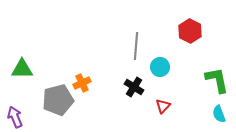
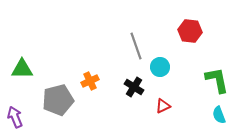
red hexagon: rotated 20 degrees counterclockwise
gray line: rotated 24 degrees counterclockwise
orange cross: moved 8 px right, 2 px up
red triangle: rotated 21 degrees clockwise
cyan semicircle: moved 1 px down
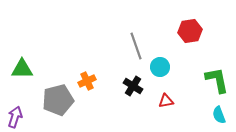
red hexagon: rotated 15 degrees counterclockwise
orange cross: moved 3 px left
black cross: moved 1 px left, 1 px up
red triangle: moved 3 px right, 5 px up; rotated 14 degrees clockwise
purple arrow: rotated 40 degrees clockwise
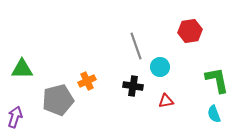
black cross: rotated 24 degrees counterclockwise
cyan semicircle: moved 5 px left, 1 px up
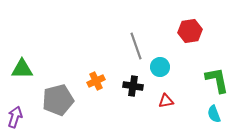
orange cross: moved 9 px right
